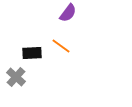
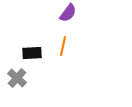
orange line: moved 2 px right; rotated 66 degrees clockwise
gray cross: moved 1 px right, 1 px down
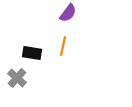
black rectangle: rotated 12 degrees clockwise
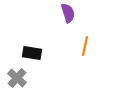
purple semicircle: rotated 54 degrees counterclockwise
orange line: moved 22 px right
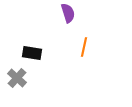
orange line: moved 1 px left, 1 px down
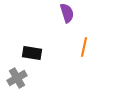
purple semicircle: moved 1 px left
gray cross: rotated 18 degrees clockwise
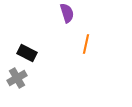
orange line: moved 2 px right, 3 px up
black rectangle: moved 5 px left; rotated 18 degrees clockwise
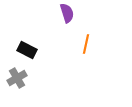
black rectangle: moved 3 px up
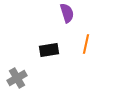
black rectangle: moved 22 px right; rotated 36 degrees counterclockwise
